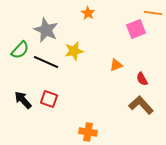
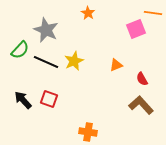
yellow star: moved 10 px down; rotated 12 degrees counterclockwise
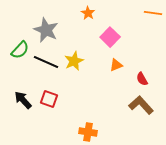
pink square: moved 26 px left, 8 px down; rotated 24 degrees counterclockwise
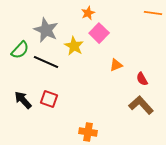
orange star: rotated 16 degrees clockwise
pink square: moved 11 px left, 4 px up
yellow star: moved 15 px up; rotated 18 degrees counterclockwise
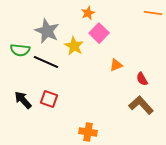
gray star: moved 1 px right, 1 px down
green semicircle: rotated 54 degrees clockwise
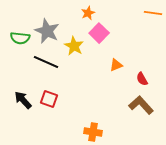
green semicircle: moved 12 px up
orange cross: moved 5 px right
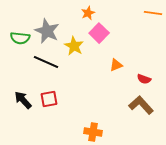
red semicircle: moved 2 px right; rotated 40 degrees counterclockwise
red square: rotated 30 degrees counterclockwise
